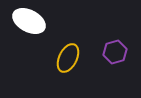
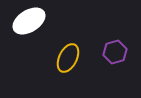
white ellipse: rotated 60 degrees counterclockwise
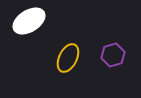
purple hexagon: moved 2 px left, 3 px down
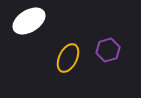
purple hexagon: moved 5 px left, 5 px up
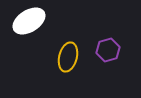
yellow ellipse: moved 1 px up; rotated 12 degrees counterclockwise
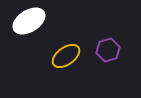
yellow ellipse: moved 2 px left, 1 px up; rotated 40 degrees clockwise
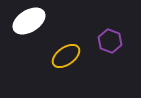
purple hexagon: moved 2 px right, 9 px up; rotated 25 degrees counterclockwise
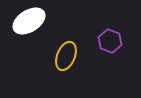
yellow ellipse: rotated 32 degrees counterclockwise
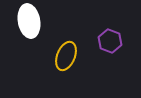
white ellipse: rotated 68 degrees counterclockwise
